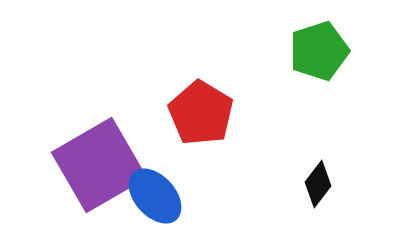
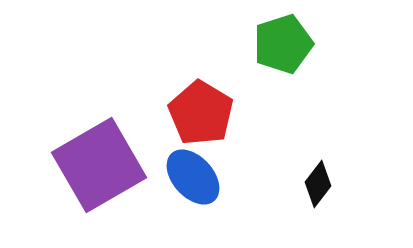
green pentagon: moved 36 px left, 7 px up
blue ellipse: moved 38 px right, 19 px up
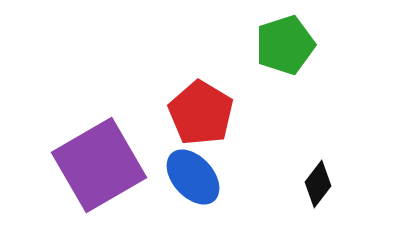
green pentagon: moved 2 px right, 1 px down
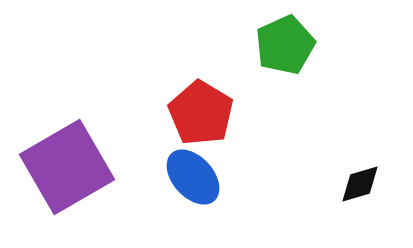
green pentagon: rotated 6 degrees counterclockwise
purple square: moved 32 px left, 2 px down
black diamond: moved 42 px right; rotated 36 degrees clockwise
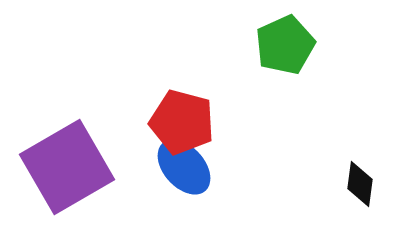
red pentagon: moved 19 px left, 9 px down; rotated 16 degrees counterclockwise
blue ellipse: moved 9 px left, 10 px up
black diamond: rotated 66 degrees counterclockwise
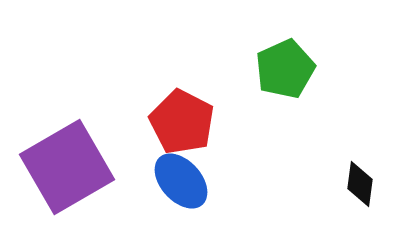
green pentagon: moved 24 px down
red pentagon: rotated 12 degrees clockwise
blue ellipse: moved 3 px left, 14 px down
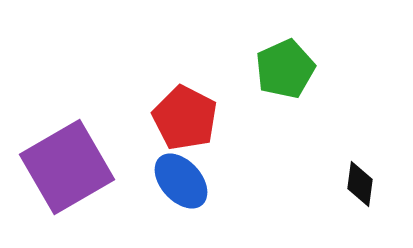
red pentagon: moved 3 px right, 4 px up
